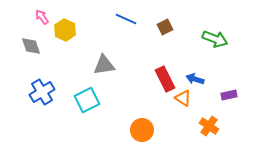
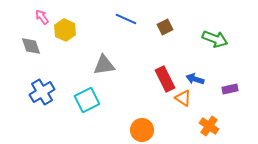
purple rectangle: moved 1 px right, 6 px up
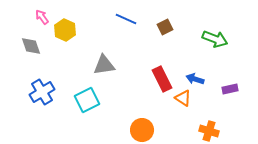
red rectangle: moved 3 px left
orange cross: moved 5 px down; rotated 18 degrees counterclockwise
